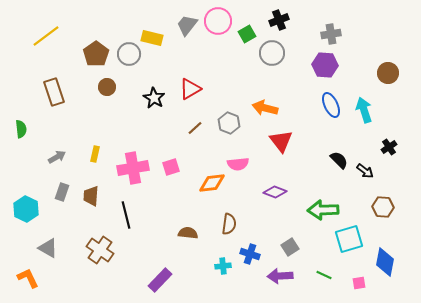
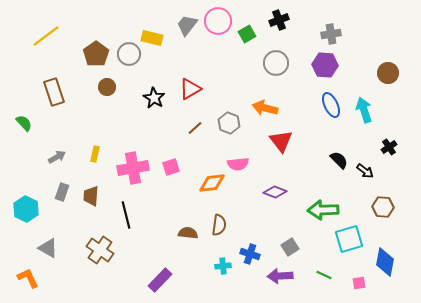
gray circle at (272, 53): moved 4 px right, 10 px down
green semicircle at (21, 129): moved 3 px right, 6 px up; rotated 36 degrees counterclockwise
brown semicircle at (229, 224): moved 10 px left, 1 px down
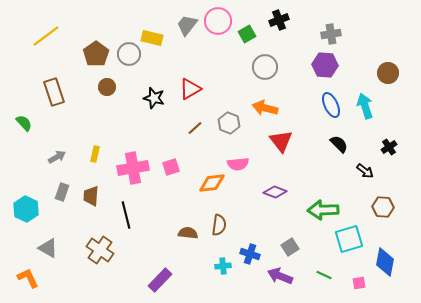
gray circle at (276, 63): moved 11 px left, 4 px down
black star at (154, 98): rotated 15 degrees counterclockwise
cyan arrow at (364, 110): moved 1 px right, 4 px up
black semicircle at (339, 160): moved 16 px up
purple arrow at (280, 276): rotated 25 degrees clockwise
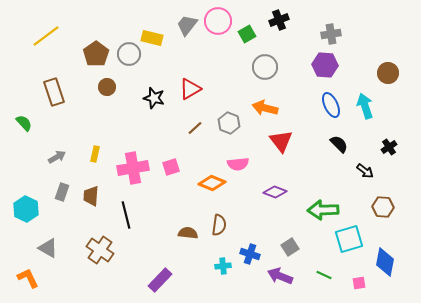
orange diamond at (212, 183): rotated 28 degrees clockwise
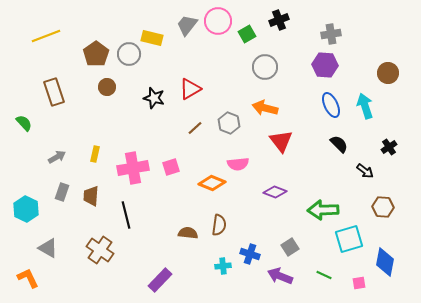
yellow line at (46, 36): rotated 16 degrees clockwise
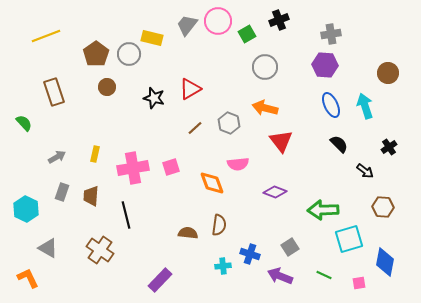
orange diamond at (212, 183): rotated 48 degrees clockwise
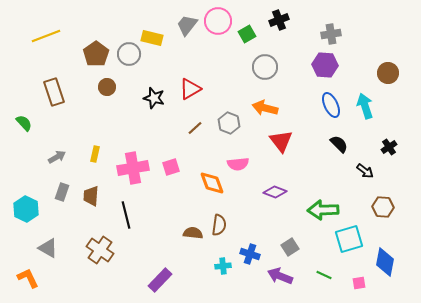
brown semicircle at (188, 233): moved 5 px right
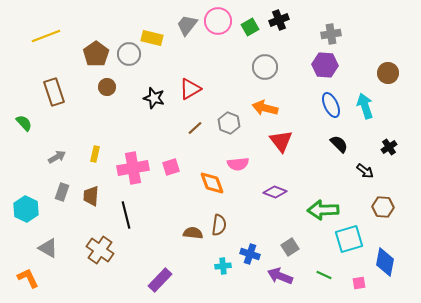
green square at (247, 34): moved 3 px right, 7 px up
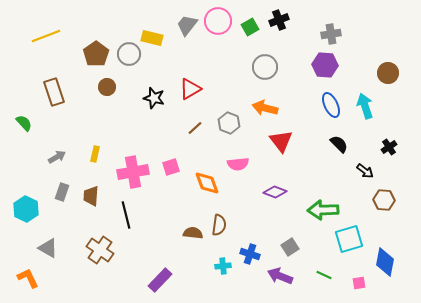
pink cross at (133, 168): moved 4 px down
orange diamond at (212, 183): moved 5 px left
brown hexagon at (383, 207): moved 1 px right, 7 px up
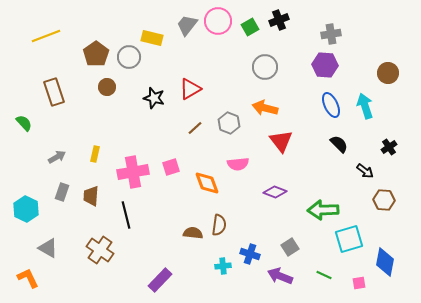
gray circle at (129, 54): moved 3 px down
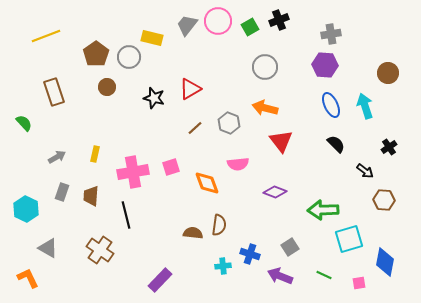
black semicircle at (339, 144): moved 3 px left
